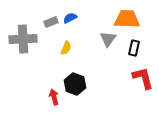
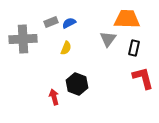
blue semicircle: moved 1 px left, 5 px down
black hexagon: moved 2 px right
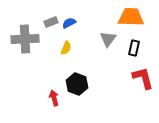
orange trapezoid: moved 4 px right, 2 px up
gray cross: moved 2 px right
red arrow: moved 1 px down
